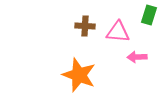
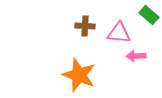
green rectangle: rotated 66 degrees counterclockwise
pink triangle: moved 1 px right, 1 px down
pink arrow: moved 1 px left, 1 px up
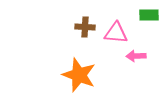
green rectangle: rotated 42 degrees counterclockwise
brown cross: moved 1 px down
pink triangle: moved 3 px left
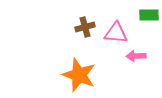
brown cross: rotated 18 degrees counterclockwise
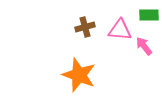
pink triangle: moved 4 px right, 3 px up
pink arrow: moved 8 px right, 10 px up; rotated 54 degrees clockwise
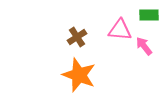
brown cross: moved 8 px left, 10 px down; rotated 18 degrees counterclockwise
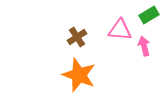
green rectangle: rotated 30 degrees counterclockwise
pink arrow: rotated 24 degrees clockwise
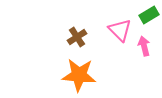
pink triangle: rotated 40 degrees clockwise
orange star: rotated 16 degrees counterclockwise
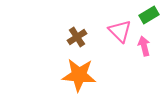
pink triangle: moved 1 px down
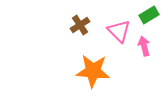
pink triangle: moved 1 px left
brown cross: moved 3 px right, 12 px up
orange star: moved 14 px right, 4 px up
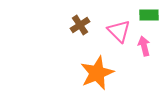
green rectangle: rotated 30 degrees clockwise
orange star: moved 4 px right, 2 px down; rotated 28 degrees counterclockwise
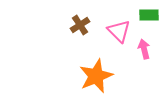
pink arrow: moved 3 px down
orange star: moved 1 px left, 3 px down
